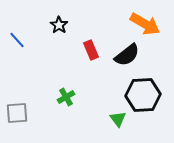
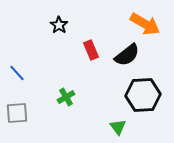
blue line: moved 33 px down
green triangle: moved 8 px down
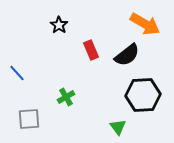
gray square: moved 12 px right, 6 px down
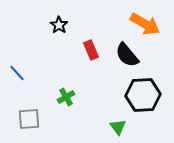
black semicircle: rotated 88 degrees clockwise
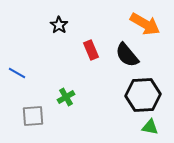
blue line: rotated 18 degrees counterclockwise
gray square: moved 4 px right, 3 px up
green triangle: moved 32 px right; rotated 42 degrees counterclockwise
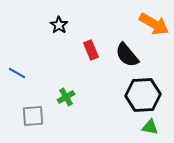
orange arrow: moved 9 px right
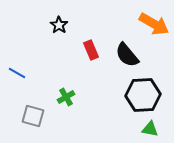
gray square: rotated 20 degrees clockwise
green triangle: moved 2 px down
